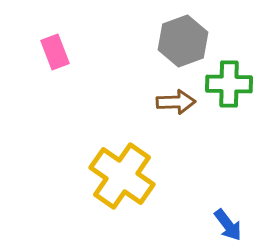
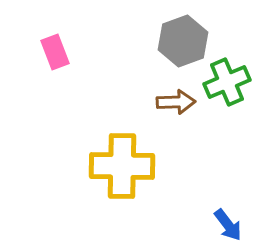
green cross: moved 2 px left, 2 px up; rotated 24 degrees counterclockwise
yellow cross: moved 10 px up; rotated 34 degrees counterclockwise
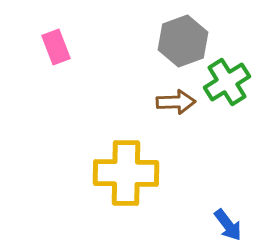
pink rectangle: moved 1 px right, 5 px up
green cross: rotated 9 degrees counterclockwise
yellow cross: moved 4 px right, 7 px down
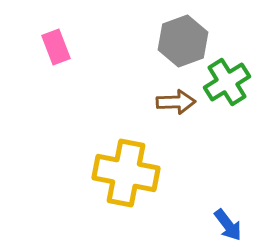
yellow cross: rotated 10 degrees clockwise
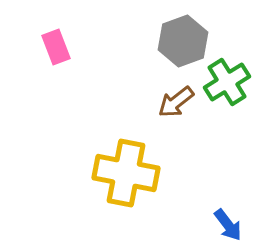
brown arrow: rotated 144 degrees clockwise
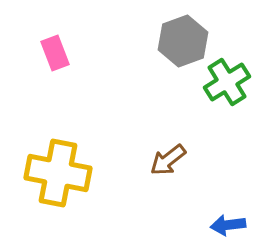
pink rectangle: moved 1 px left, 6 px down
brown arrow: moved 8 px left, 58 px down
yellow cross: moved 68 px left
blue arrow: rotated 120 degrees clockwise
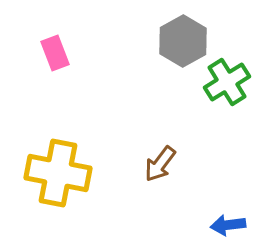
gray hexagon: rotated 9 degrees counterclockwise
brown arrow: moved 8 px left, 4 px down; rotated 15 degrees counterclockwise
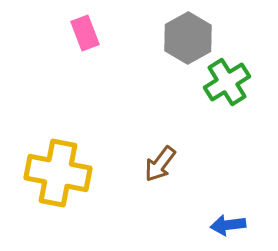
gray hexagon: moved 5 px right, 3 px up
pink rectangle: moved 30 px right, 20 px up
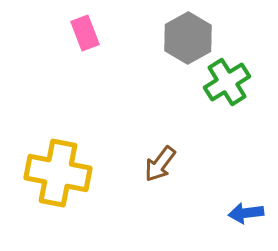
blue arrow: moved 18 px right, 12 px up
